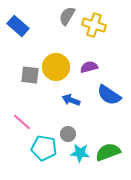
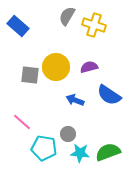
blue arrow: moved 4 px right
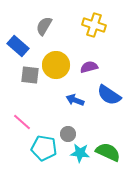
gray semicircle: moved 23 px left, 10 px down
blue rectangle: moved 20 px down
yellow circle: moved 2 px up
green semicircle: rotated 45 degrees clockwise
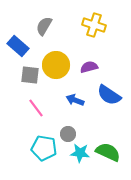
pink line: moved 14 px right, 14 px up; rotated 12 degrees clockwise
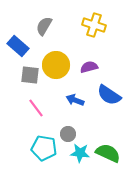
green semicircle: moved 1 px down
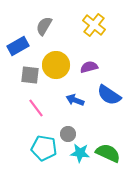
yellow cross: rotated 20 degrees clockwise
blue rectangle: rotated 70 degrees counterclockwise
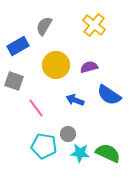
gray square: moved 16 px left, 6 px down; rotated 12 degrees clockwise
cyan pentagon: moved 2 px up
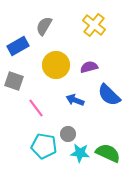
blue semicircle: rotated 10 degrees clockwise
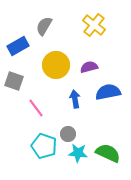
blue semicircle: moved 1 px left, 3 px up; rotated 125 degrees clockwise
blue arrow: moved 1 px up; rotated 60 degrees clockwise
cyan pentagon: rotated 10 degrees clockwise
cyan star: moved 2 px left
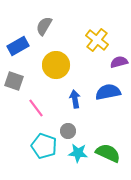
yellow cross: moved 3 px right, 15 px down
purple semicircle: moved 30 px right, 5 px up
gray circle: moved 3 px up
